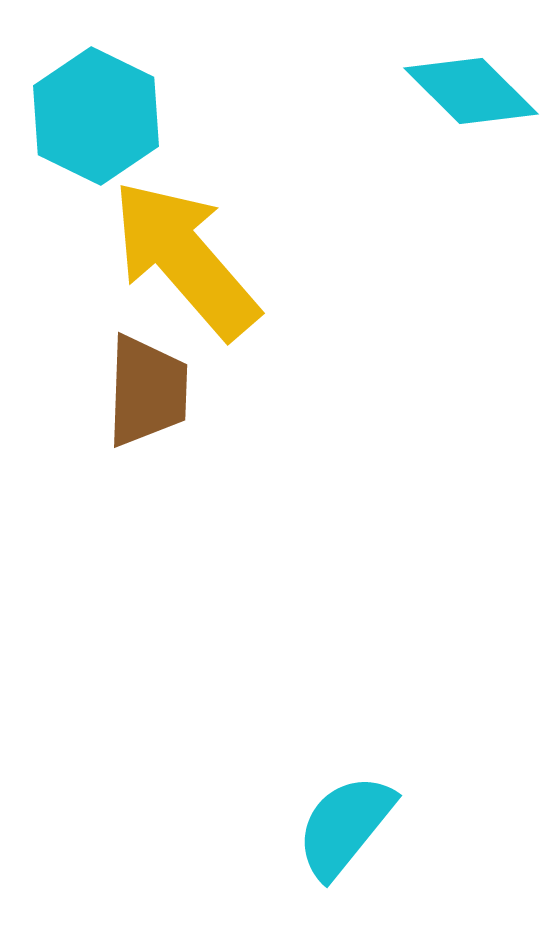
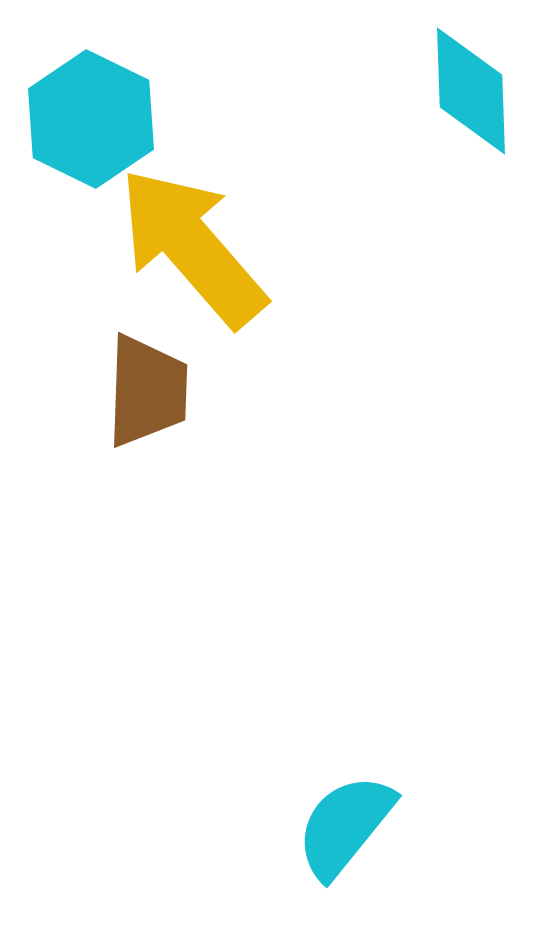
cyan diamond: rotated 43 degrees clockwise
cyan hexagon: moved 5 px left, 3 px down
yellow arrow: moved 7 px right, 12 px up
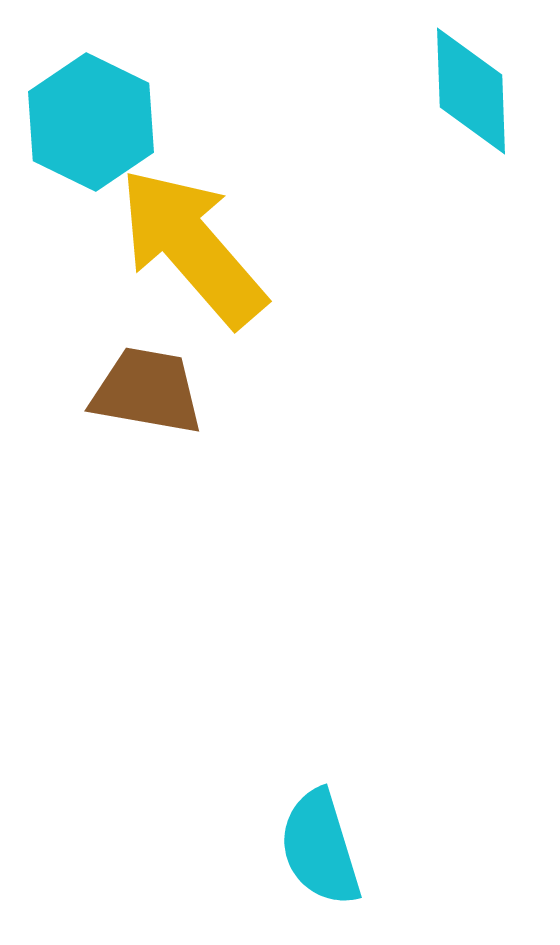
cyan hexagon: moved 3 px down
brown trapezoid: rotated 82 degrees counterclockwise
cyan semicircle: moved 25 px left, 22 px down; rotated 56 degrees counterclockwise
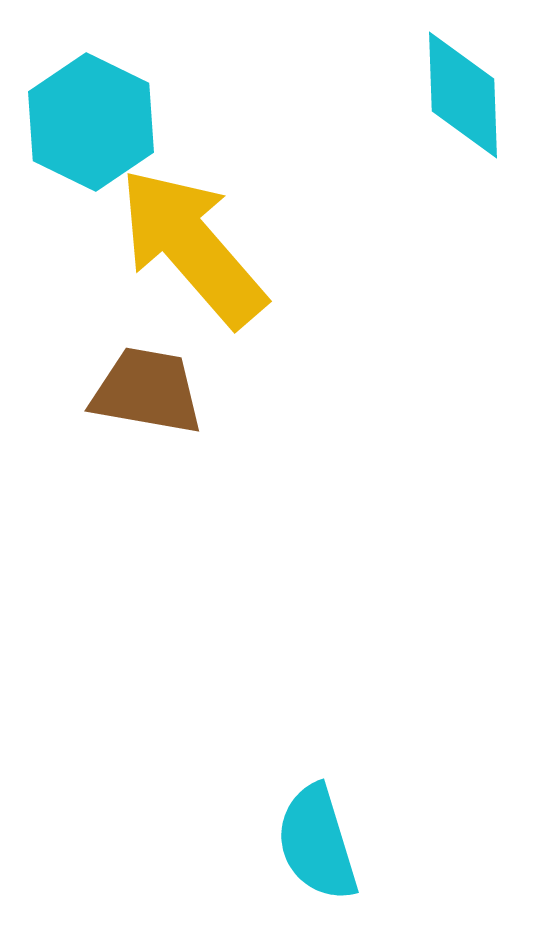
cyan diamond: moved 8 px left, 4 px down
cyan semicircle: moved 3 px left, 5 px up
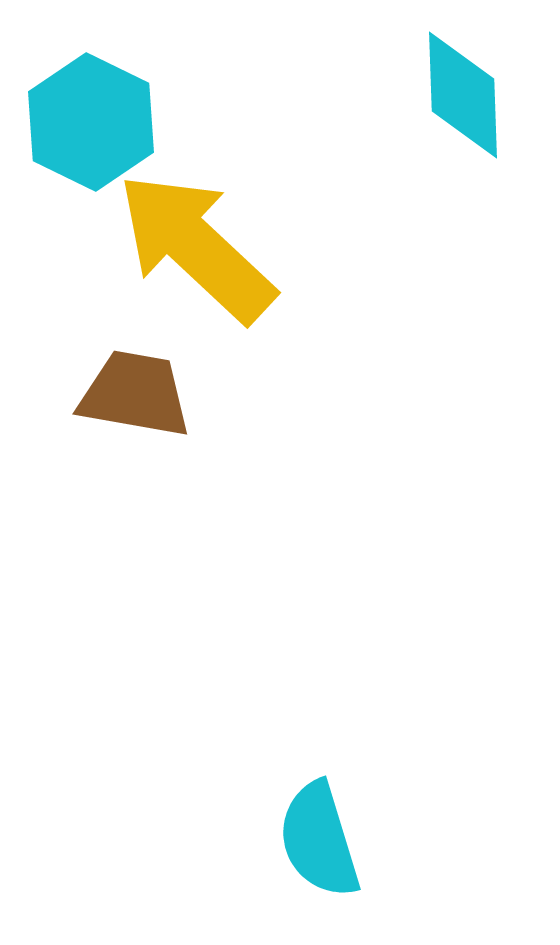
yellow arrow: moved 4 px right; rotated 6 degrees counterclockwise
brown trapezoid: moved 12 px left, 3 px down
cyan semicircle: moved 2 px right, 3 px up
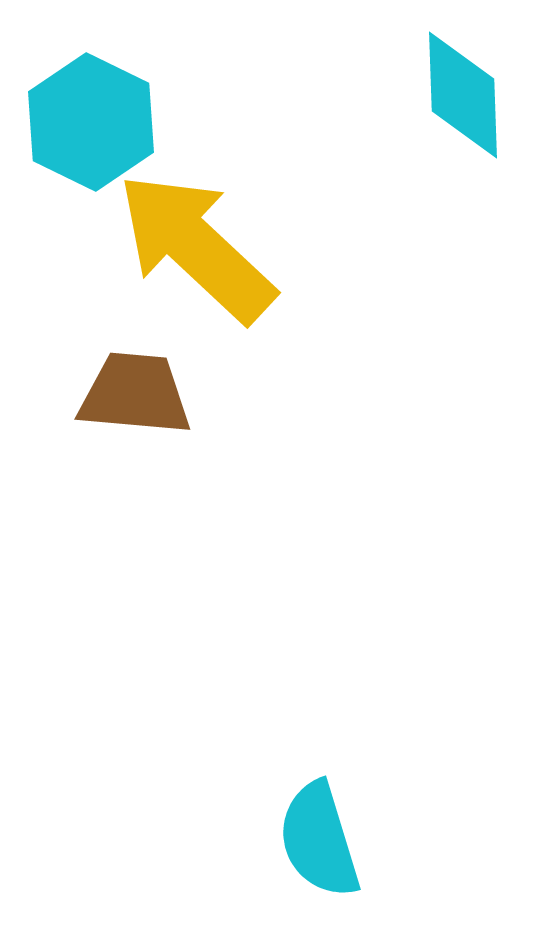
brown trapezoid: rotated 5 degrees counterclockwise
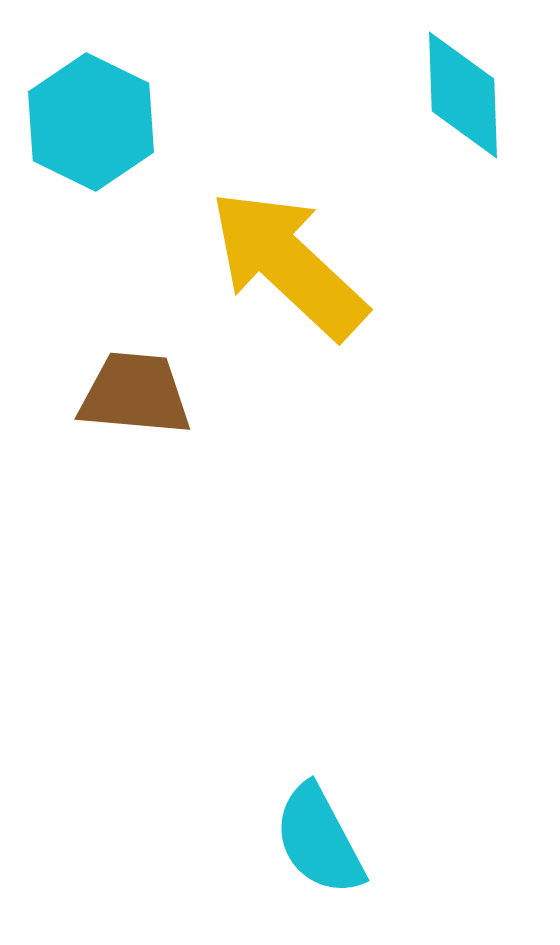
yellow arrow: moved 92 px right, 17 px down
cyan semicircle: rotated 11 degrees counterclockwise
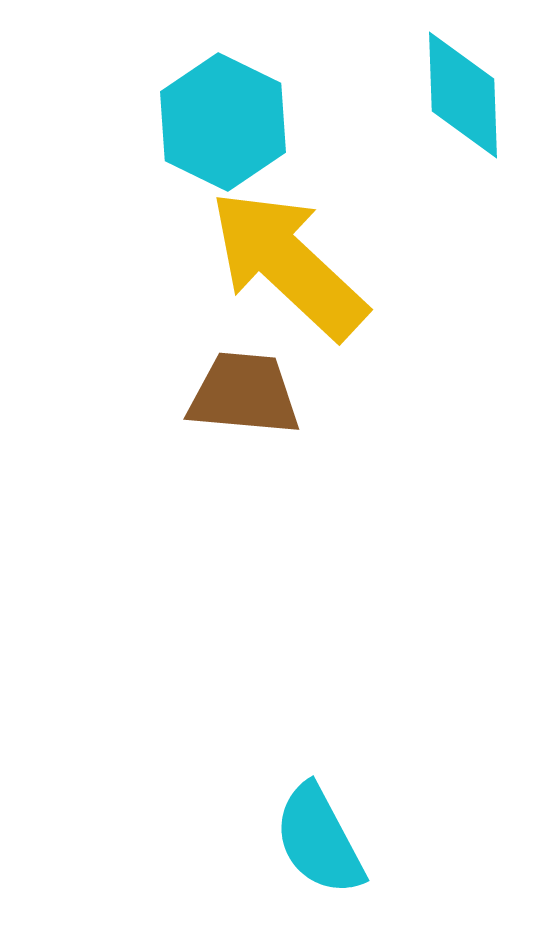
cyan hexagon: moved 132 px right
brown trapezoid: moved 109 px right
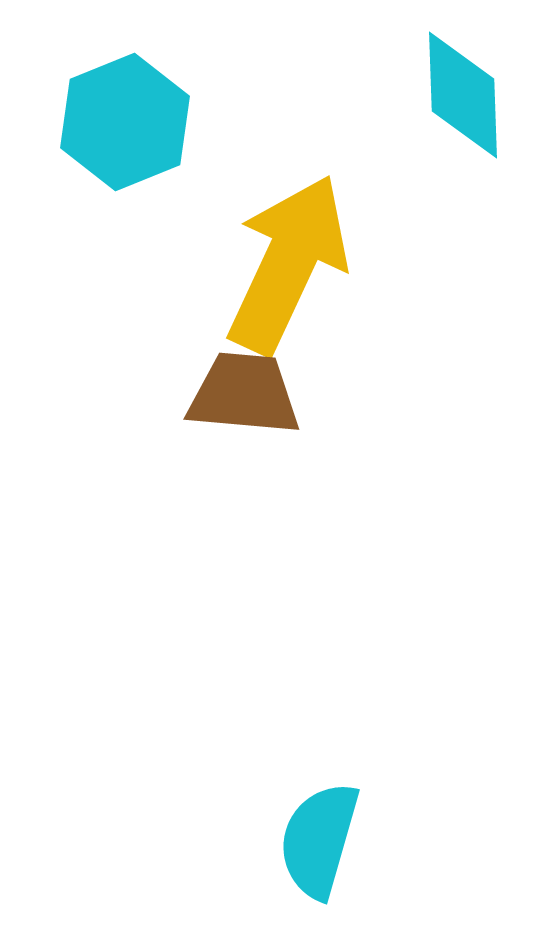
cyan hexagon: moved 98 px left; rotated 12 degrees clockwise
yellow arrow: rotated 72 degrees clockwise
cyan semicircle: rotated 44 degrees clockwise
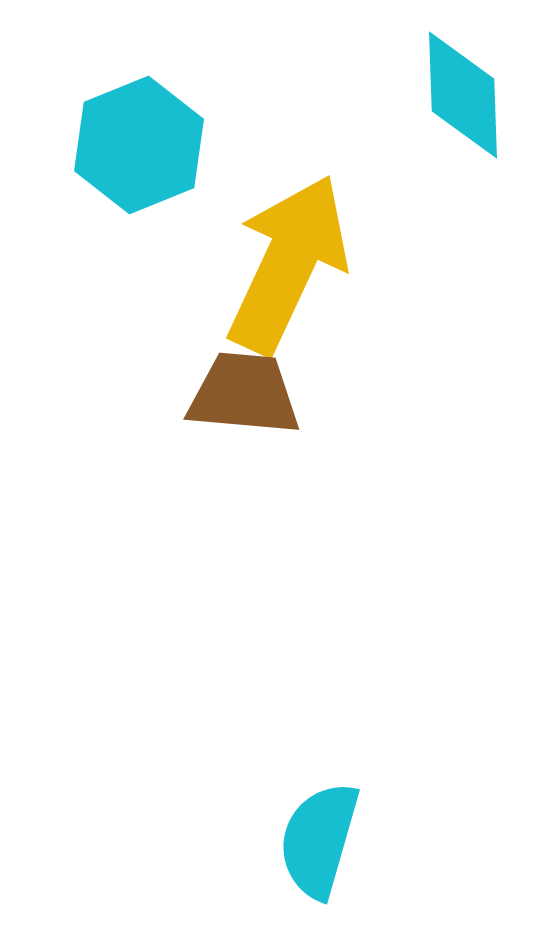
cyan hexagon: moved 14 px right, 23 px down
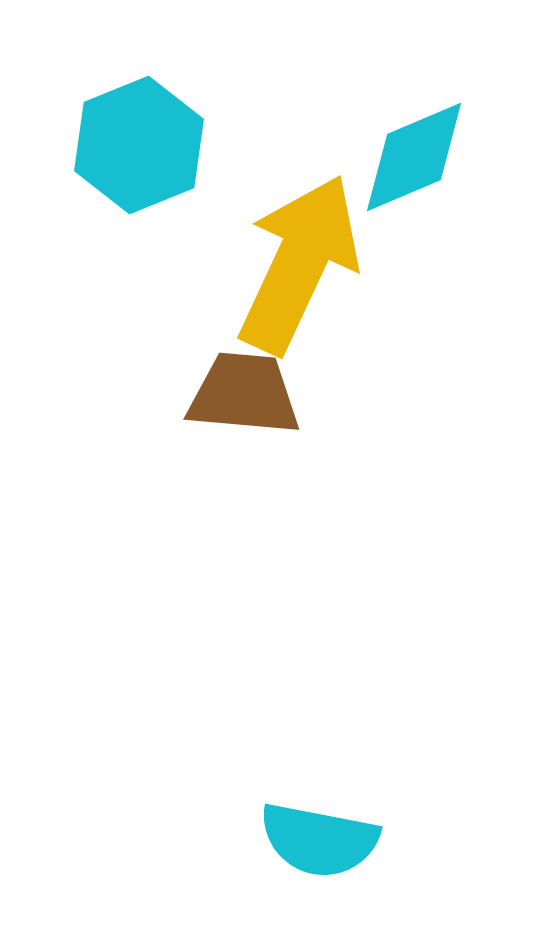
cyan diamond: moved 49 px left, 62 px down; rotated 69 degrees clockwise
yellow arrow: moved 11 px right
cyan semicircle: rotated 95 degrees counterclockwise
